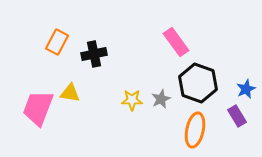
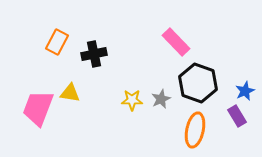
pink rectangle: rotated 8 degrees counterclockwise
blue star: moved 1 px left, 2 px down
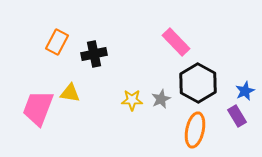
black hexagon: rotated 9 degrees clockwise
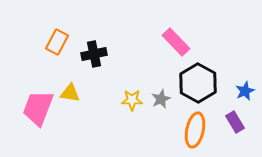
purple rectangle: moved 2 px left, 6 px down
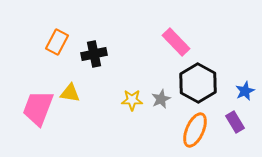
orange ellipse: rotated 12 degrees clockwise
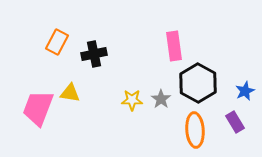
pink rectangle: moved 2 px left, 4 px down; rotated 36 degrees clockwise
gray star: rotated 12 degrees counterclockwise
orange ellipse: rotated 28 degrees counterclockwise
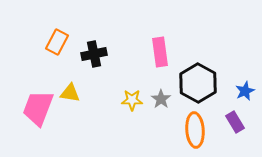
pink rectangle: moved 14 px left, 6 px down
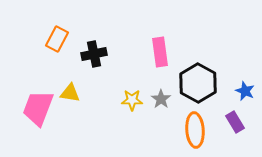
orange rectangle: moved 3 px up
blue star: rotated 24 degrees counterclockwise
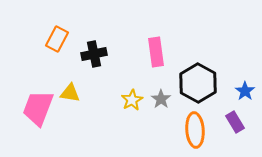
pink rectangle: moved 4 px left
blue star: rotated 12 degrees clockwise
yellow star: rotated 30 degrees counterclockwise
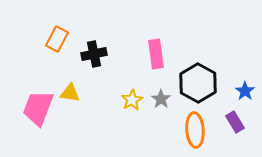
pink rectangle: moved 2 px down
